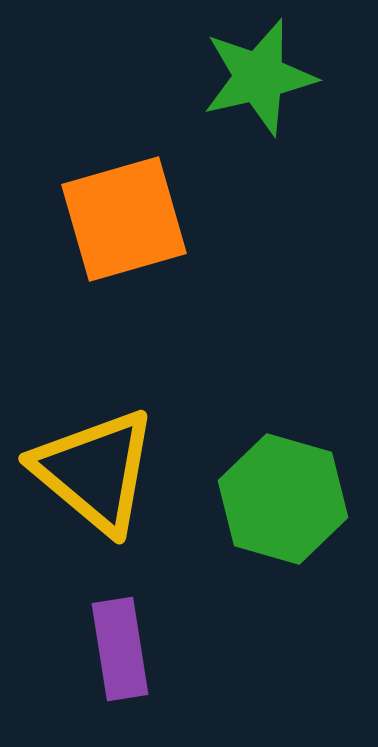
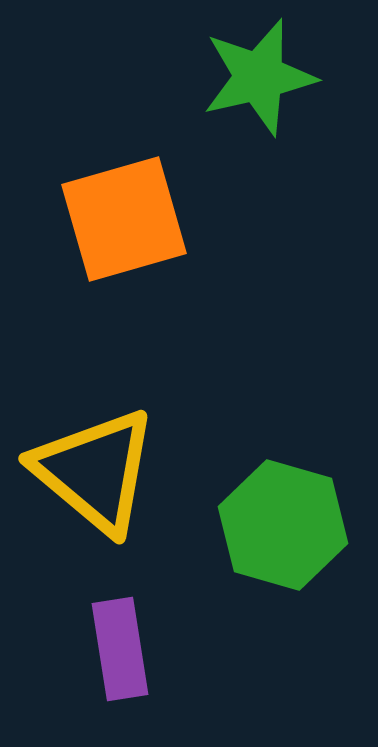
green hexagon: moved 26 px down
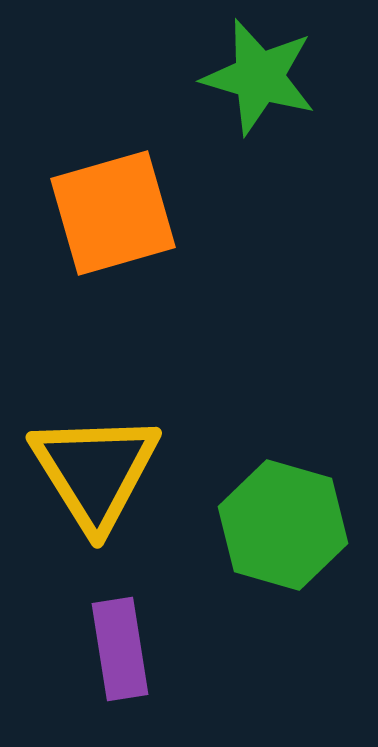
green star: rotated 29 degrees clockwise
orange square: moved 11 px left, 6 px up
yellow triangle: rotated 18 degrees clockwise
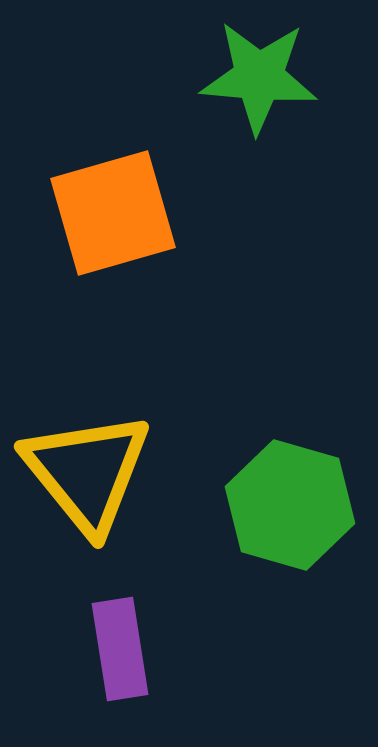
green star: rotated 11 degrees counterclockwise
yellow triangle: moved 8 px left, 1 px down; rotated 7 degrees counterclockwise
green hexagon: moved 7 px right, 20 px up
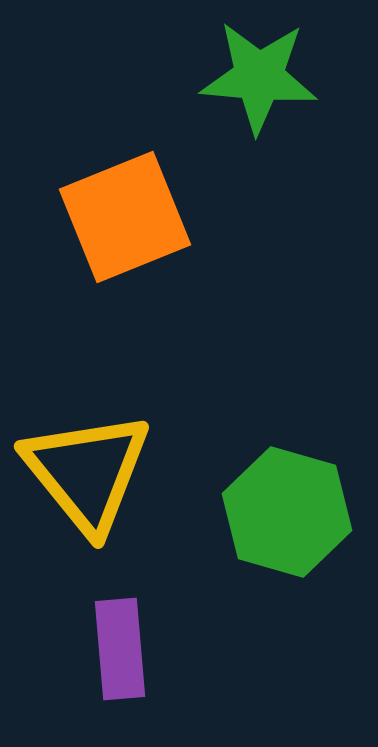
orange square: moved 12 px right, 4 px down; rotated 6 degrees counterclockwise
green hexagon: moved 3 px left, 7 px down
purple rectangle: rotated 4 degrees clockwise
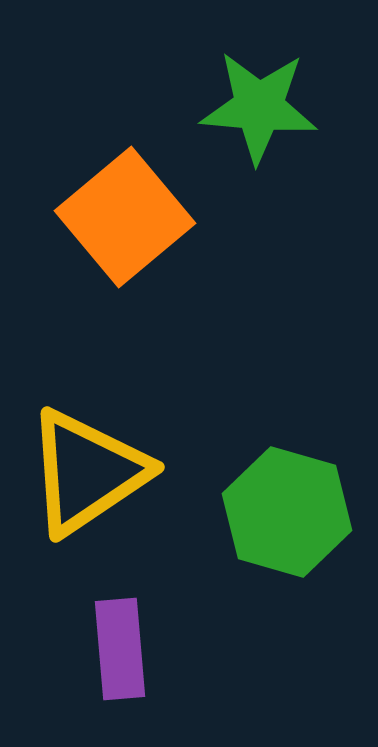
green star: moved 30 px down
orange square: rotated 18 degrees counterclockwise
yellow triangle: rotated 35 degrees clockwise
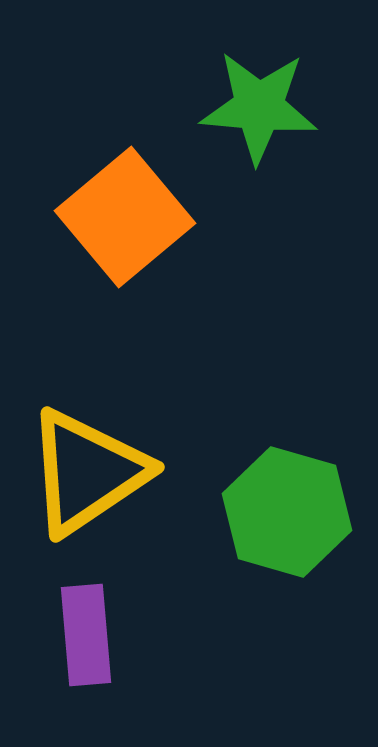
purple rectangle: moved 34 px left, 14 px up
